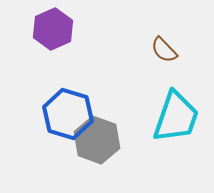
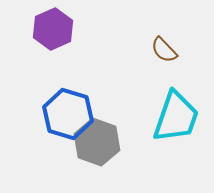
gray hexagon: moved 2 px down
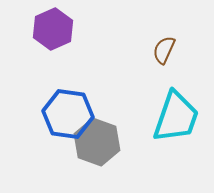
brown semicircle: rotated 68 degrees clockwise
blue hexagon: rotated 9 degrees counterclockwise
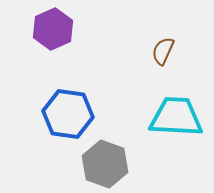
brown semicircle: moved 1 px left, 1 px down
cyan trapezoid: rotated 106 degrees counterclockwise
gray hexagon: moved 8 px right, 22 px down
